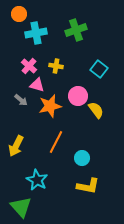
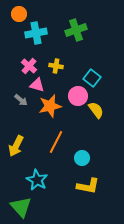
cyan square: moved 7 px left, 9 px down
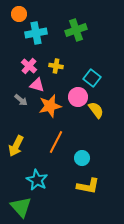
pink circle: moved 1 px down
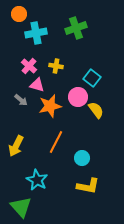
green cross: moved 2 px up
